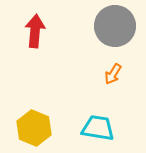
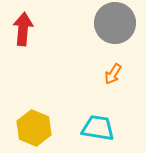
gray circle: moved 3 px up
red arrow: moved 12 px left, 2 px up
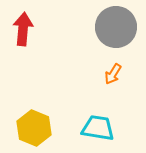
gray circle: moved 1 px right, 4 px down
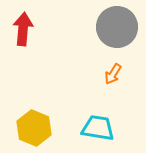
gray circle: moved 1 px right
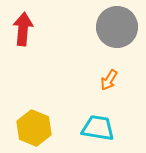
orange arrow: moved 4 px left, 6 px down
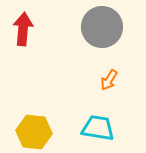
gray circle: moved 15 px left
yellow hexagon: moved 4 px down; rotated 16 degrees counterclockwise
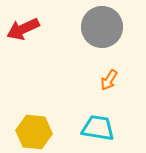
red arrow: rotated 120 degrees counterclockwise
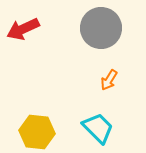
gray circle: moved 1 px left, 1 px down
cyan trapezoid: rotated 36 degrees clockwise
yellow hexagon: moved 3 px right
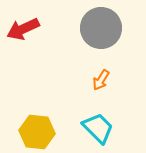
orange arrow: moved 8 px left
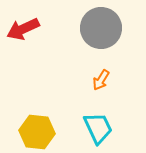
cyan trapezoid: rotated 20 degrees clockwise
